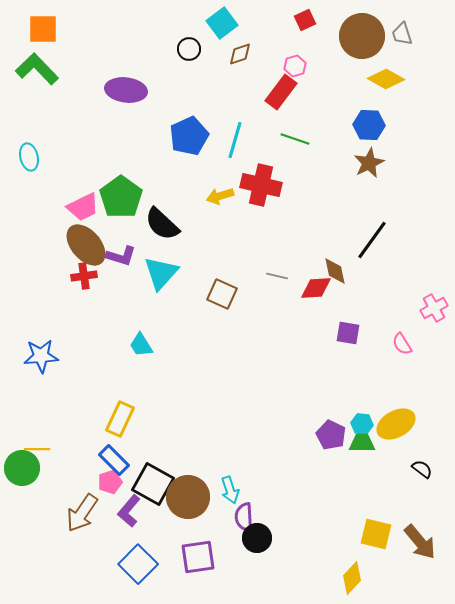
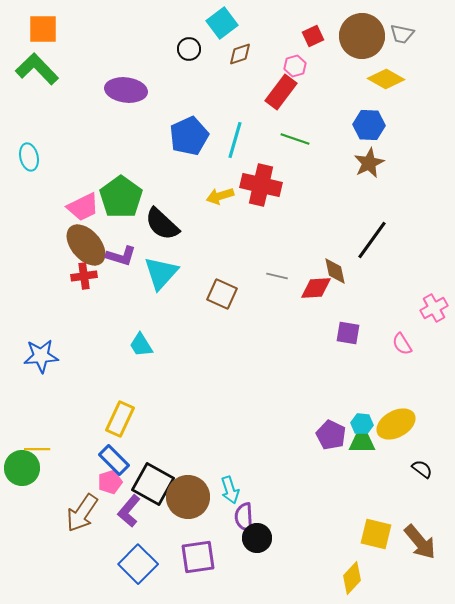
red square at (305, 20): moved 8 px right, 16 px down
gray trapezoid at (402, 34): rotated 60 degrees counterclockwise
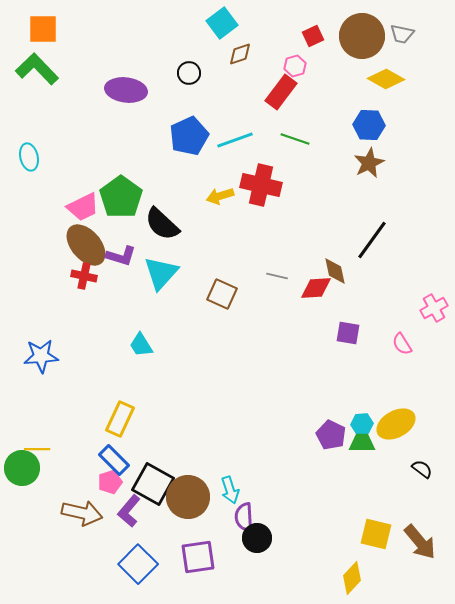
black circle at (189, 49): moved 24 px down
cyan line at (235, 140): rotated 54 degrees clockwise
red cross at (84, 276): rotated 20 degrees clockwise
cyan hexagon at (362, 424): rotated 10 degrees counterclockwise
brown arrow at (82, 513): rotated 111 degrees counterclockwise
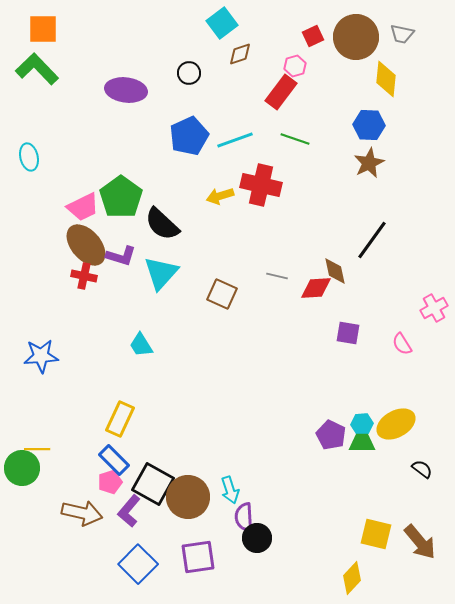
brown circle at (362, 36): moved 6 px left, 1 px down
yellow diamond at (386, 79): rotated 66 degrees clockwise
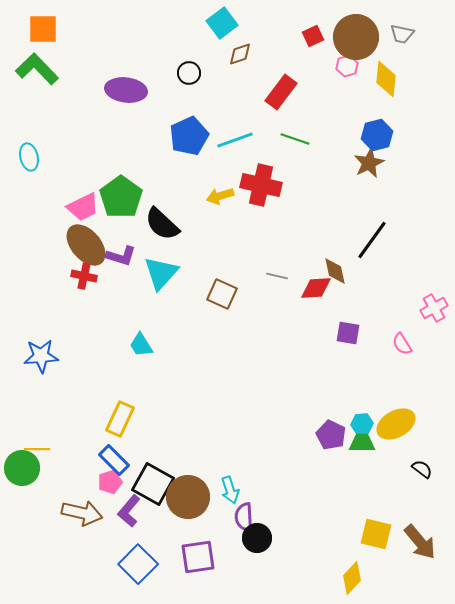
pink hexagon at (295, 66): moved 52 px right
blue hexagon at (369, 125): moved 8 px right, 10 px down; rotated 16 degrees counterclockwise
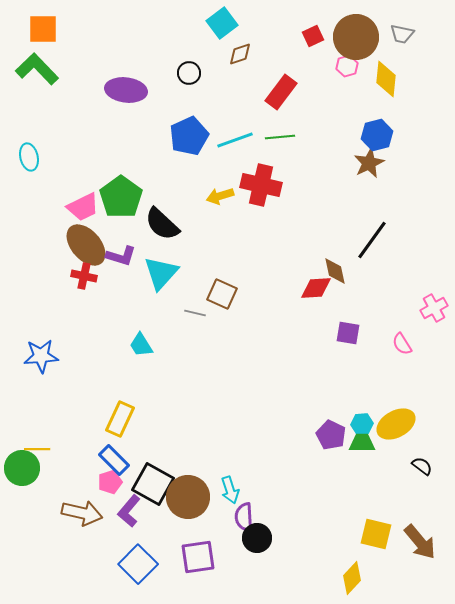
green line at (295, 139): moved 15 px left, 2 px up; rotated 24 degrees counterclockwise
gray line at (277, 276): moved 82 px left, 37 px down
black semicircle at (422, 469): moved 3 px up
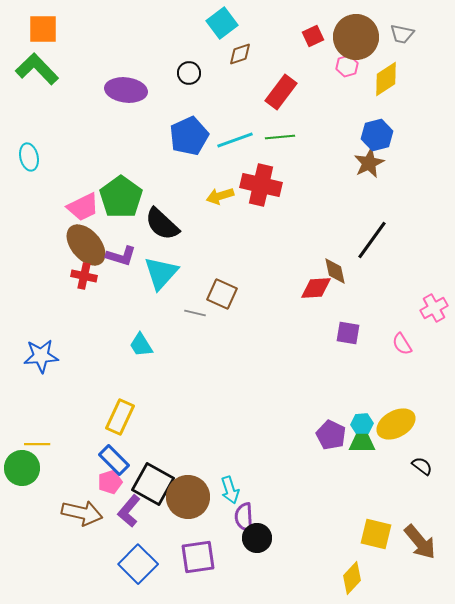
yellow diamond at (386, 79): rotated 51 degrees clockwise
yellow rectangle at (120, 419): moved 2 px up
yellow line at (37, 449): moved 5 px up
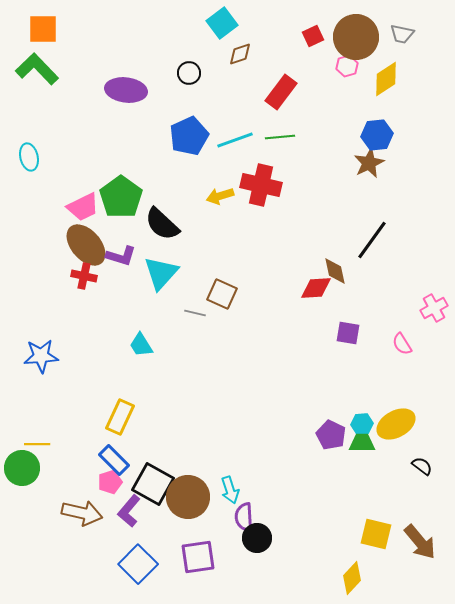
blue hexagon at (377, 135): rotated 8 degrees clockwise
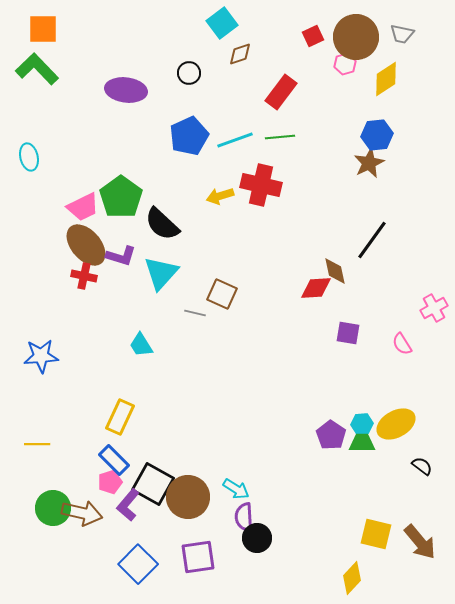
pink hexagon at (347, 66): moved 2 px left, 2 px up
purple pentagon at (331, 435): rotated 8 degrees clockwise
green circle at (22, 468): moved 31 px right, 40 px down
cyan arrow at (230, 490): moved 6 px right, 1 px up; rotated 40 degrees counterclockwise
purple L-shape at (129, 511): moved 1 px left, 6 px up
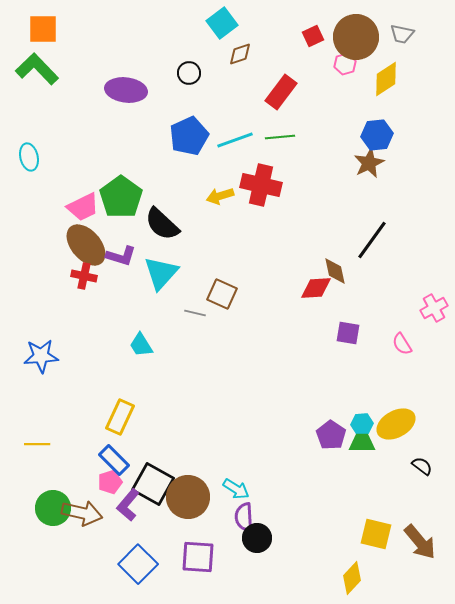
purple square at (198, 557): rotated 12 degrees clockwise
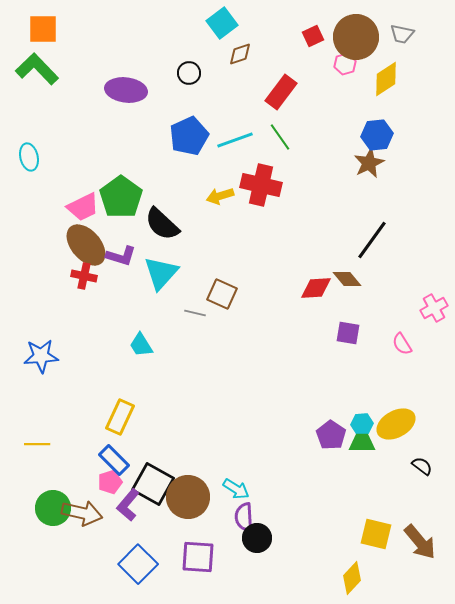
green line at (280, 137): rotated 60 degrees clockwise
brown diamond at (335, 271): moved 12 px right, 8 px down; rotated 28 degrees counterclockwise
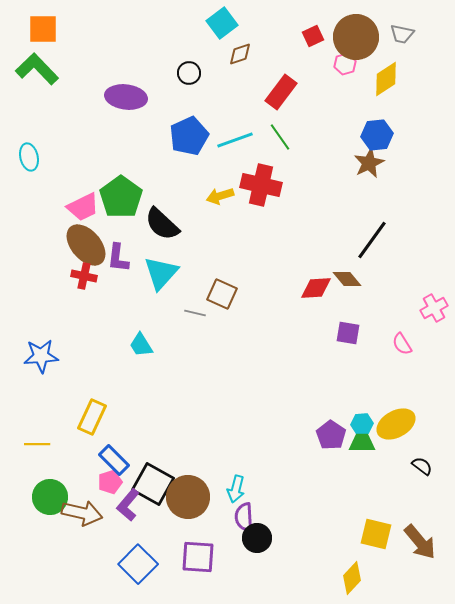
purple ellipse at (126, 90): moved 7 px down
purple L-shape at (121, 256): moved 3 px left, 2 px down; rotated 80 degrees clockwise
yellow rectangle at (120, 417): moved 28 px left
cyan arrow at (236, 489): rotated 72 degrees clockwise
green circle at (53, 508): moved 3 px left, 11 px up
